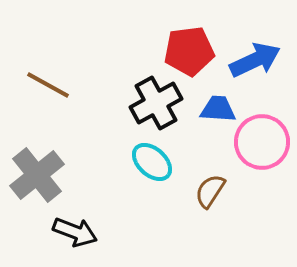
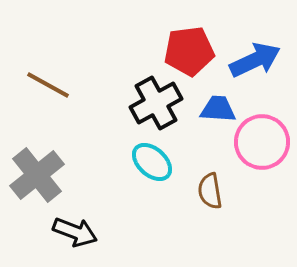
brown semicircle: rotated 42 degrees counterclockwise
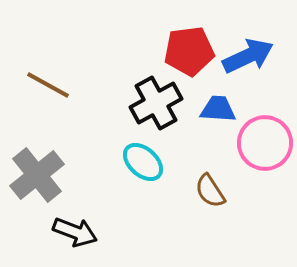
blue arrow: moved 7 px left, 4 px up
pink circle: moved 3 px right, 1 px down
cyan ellipse: moved 9 px left
brown semicircle: rotated 24 degrees counterclockwise
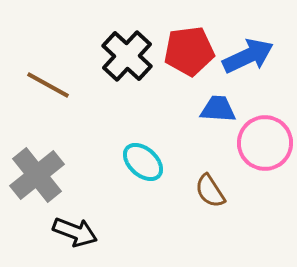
black cross: moved 29 px left, 47 px up; rotated 18 degrees counterclockwise
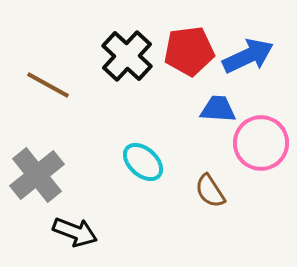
pink circle: moved 4 px left
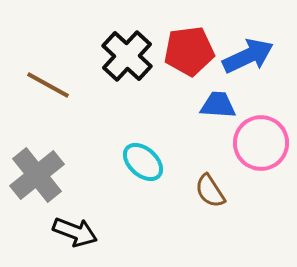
blue trapezoid: moved 4 px up
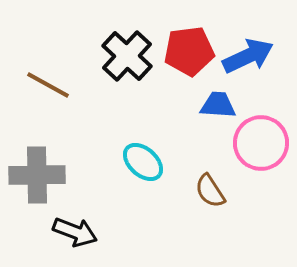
gray cross: rotated 38 degrees clockwise
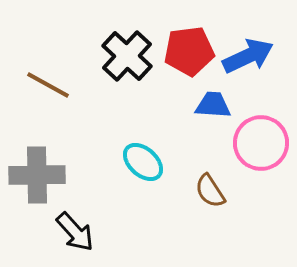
blue trapezoid: moved 5 px left
black arrow: rotated 27 degrees clockwise
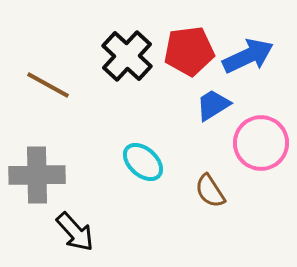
blue trapezoid: rotated 36 degrees counterclockwise
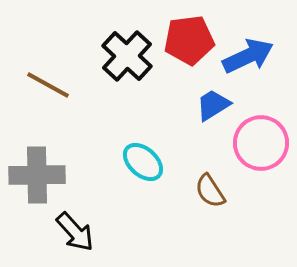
red pentagon: moved 11 px up
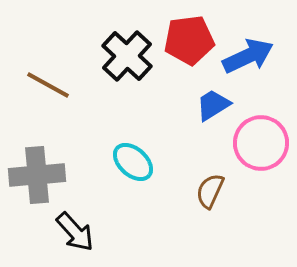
cyan ellipse: moved 10 px left
gray cross: rotated 4 degrees counterclockwise
brown semicircle: rotated 57 degrees clockwise
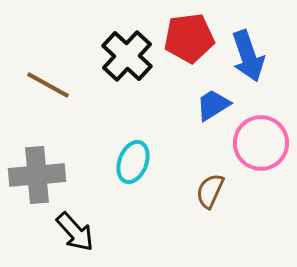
red pentagon: moved 2 px up
blue arrow: rotated 96 degrees clockwise
cyan ellipse: rotated 69 degrees clockwise
